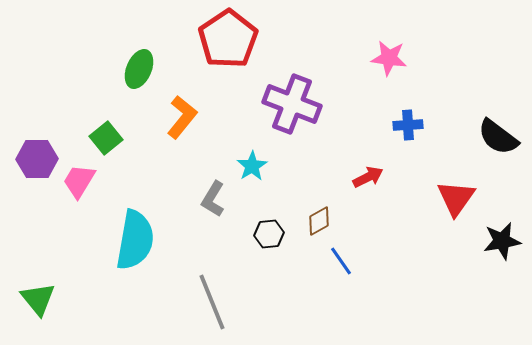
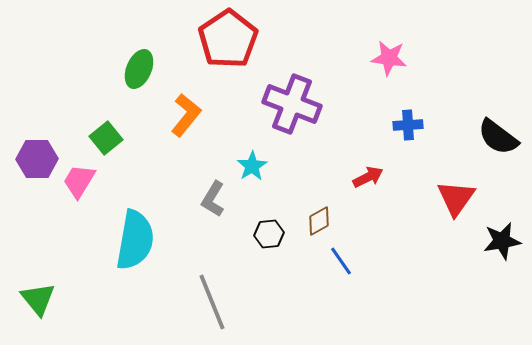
orange L-shape: moved 4 px right, 2 px up
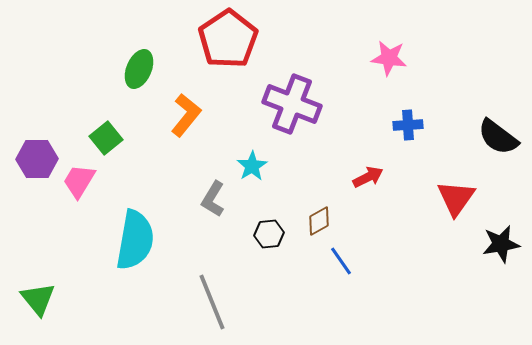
black star: moved 1 px left, 3 px down
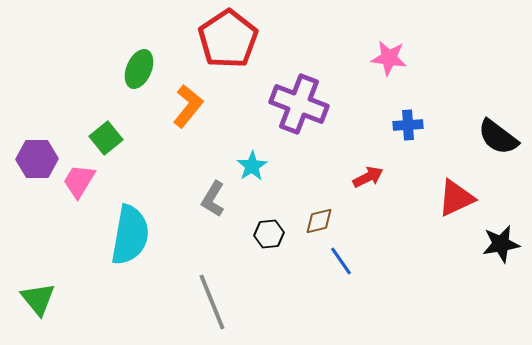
purple cross: moved 7 px right
orange L-shape: moved 2 px right, 9 px up
red triangle: rotated 30 degrees clockwise
brown diamond: rotated 16 degrees clockwise
cyan semicircle: moved 5 px left, 5 px up
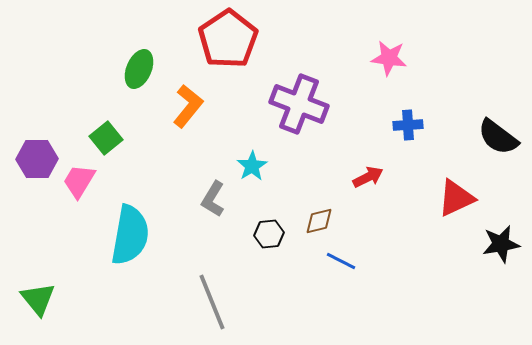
blue line: rotated 28 degrees counterclockwise
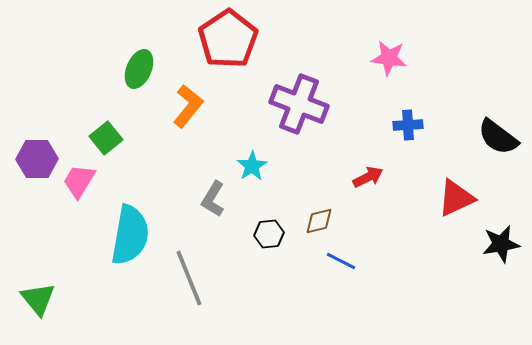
gray line: moved 23 px left, 24 px up
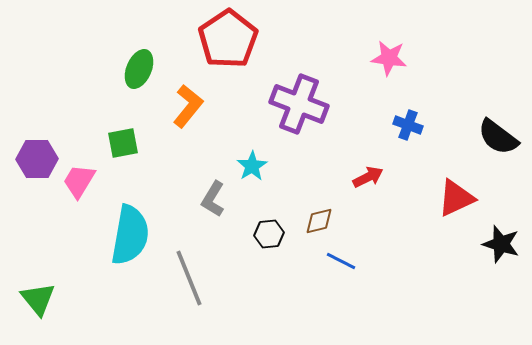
blue cross: rotated 24 degrees clockwise
green square: moved 17 px right, 5 px down; rotated 28 degrees clockwise
black star: rotated 27 degrees clockwise
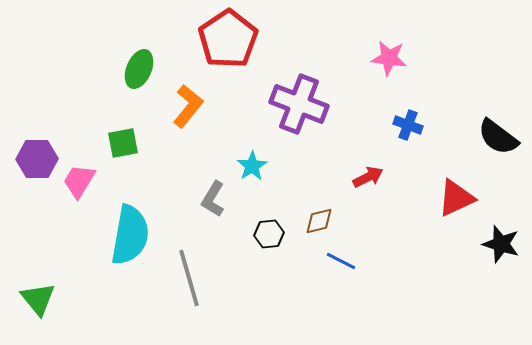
gray line: rotated 6 degrees clockwise
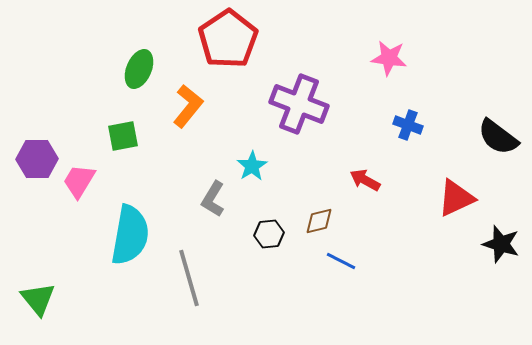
green square: moved 7 px up
red arrow: moved 3 px left, 3 px down; rotated 124 degrees counterclockwise
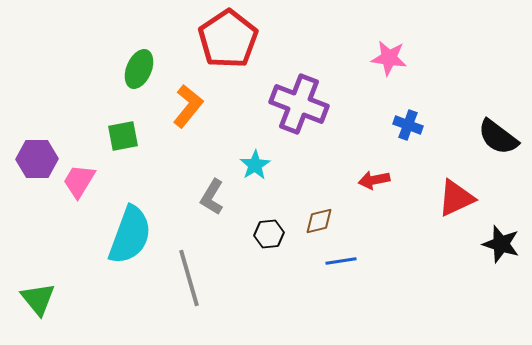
cyan star: moved 3 px right, 1 px up
red arrow: moved 9 px right; rotated 40 degrees counterclockwise
gray L-shape: moved 1 px left, 2 px up
cyan semicircle: rotated 10 degrees clockwise
blue line: rotated 36 degrees counterclockwise
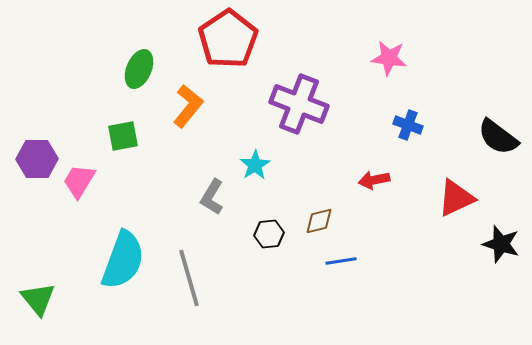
cyan semicircle: moved 7 px left, 25 px down
